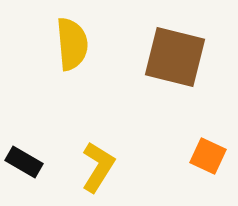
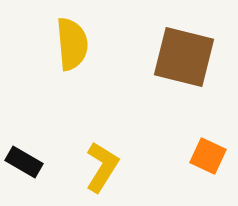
brown square: moved 9 px right
yellow L-shape: moved 4 px right
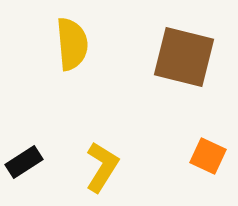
black rectangle: rotated 63 degrees counterclockwise
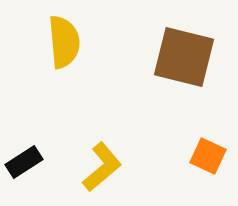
yellow semicircle: moved 8 px left, 2 px up
yellow L-shape: rotated 18 degrees clockwise
